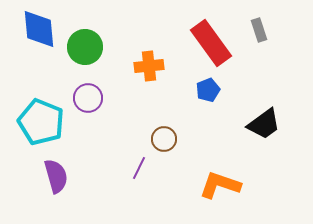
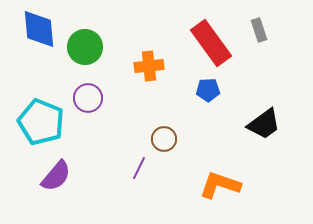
blue pentagon: rotated 20 degrees clockwise
purple semicircle: rotated 56 degrees clockwise
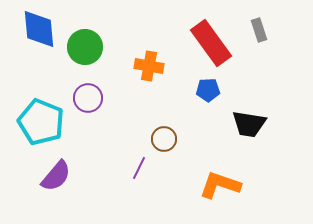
orange cross: rotated 16 degrees clockwise
black trapezoid: moved 15 px left; rotated 45 degrees clockwise
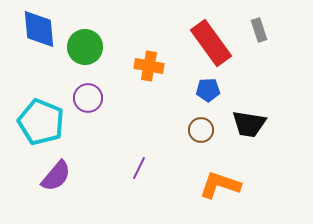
brown circle: moved 37 px right, 9 px up
